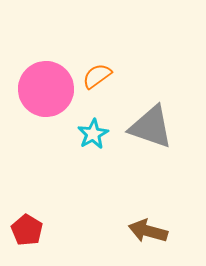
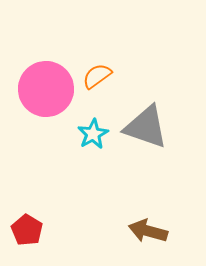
gray triangle: moved 5 px left
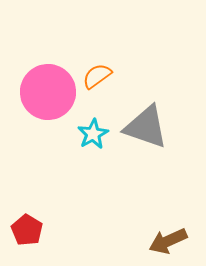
pink circle: moved 2 px right, 3 px down
brown arrow: moved 20 px right, 10 px down; rotated 39 degrees counterclockwise
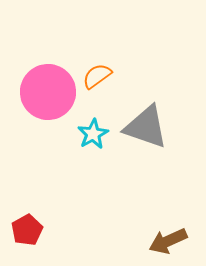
red pentagon: rotated 12 degrees clockwise
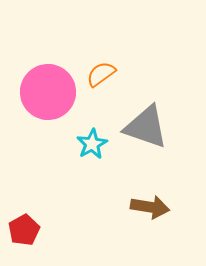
orange semicircle: moved 4 px right, 2 px up
cyan star: moved 1 px left, 10 px down
red pentagon: moved 3 px left
brown arrow: moved 18 px left, 34 px up; rotated 147 degrees counterclockwise
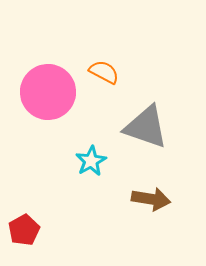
orange semicircle: moved 3 px right, 2 px up; rotated 64 degrees clockwise
cyan star: moved 1 px left, 17 px down
brown arrow: moved 1 px right, 8 px up
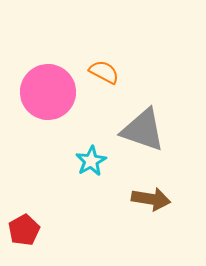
gray triangle: moved 3 px left, 3 px down
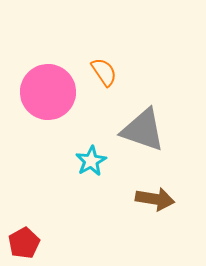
orange semicircle: rotated 28 degrees clockwise
brown arrow: moved 4 px right
red pentagon: moved 13 px down
